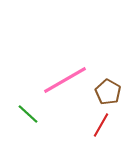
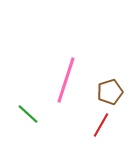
pink line: moved 1 px right; rotated 42 degrees counterclockwise
brown pentagon: moved 2 px right; rotated 25 degrees clockwise
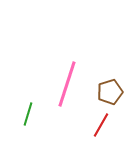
pink line: moved 1 px right, 4 px down
green line: rotated 65 degrees clockwise
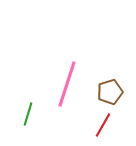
red line: moved 2 px right
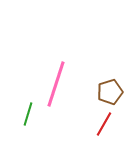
pink line: moved 11 px left
red line: moved 1 px right, 1 px up
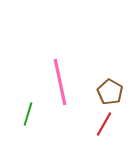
pink line: moved 4 px right, 2 px up; rotated 30 degrees counterclockwise
brown pentagon: rotated 25 degrees counterclockwise
